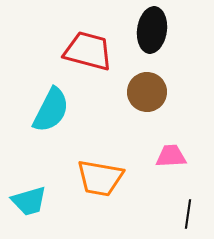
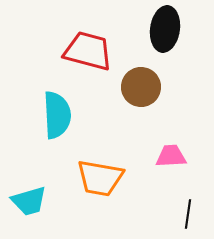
black ellipse: moved 13 px right, 1 px up
brown circle: moved 6 px left, 5 px up
cyan semicircle: moved 6 px right, 5 px down; rotated 30 degrees counterclockwise
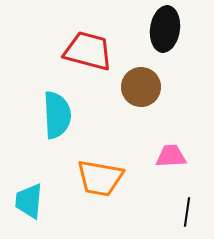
cyan trapezoid: rotated 111 degrees clockwise
black line: moved 1 px left, 2 px up
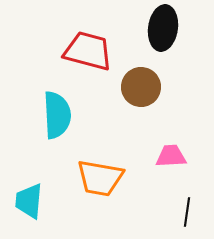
black ellipse: moved 2 px left, 1 px up
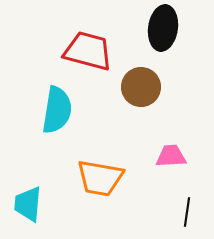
cyan semicircle: moved 5 px up; rotated 12 degrees clockwise
cyan trapezoid: moved 1 px left, 3 px down
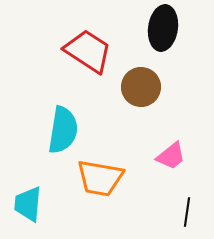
red trapezoid: rotated 18 degrees clockwise
cyan semicircle: moved 6 px right, 20 px down
pink trapezoid: rotated 144 degrees clockwise
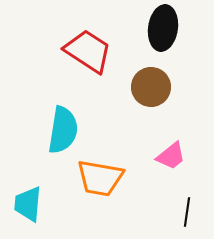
brown circle: moved 10 px right
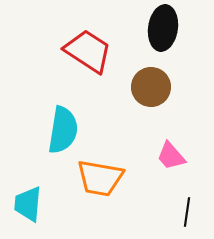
pink trapezoid: rotated 88 degrees clockwise
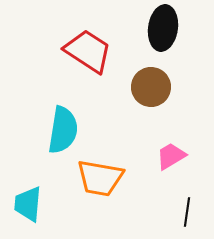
pink trapezoid: rotated 100 degrees clockwise
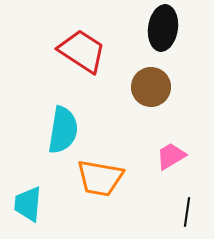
red trapezoid: moved 6 px left
